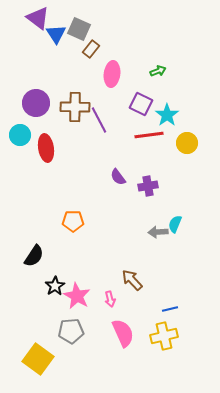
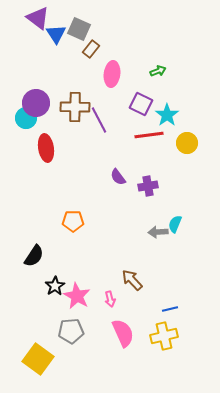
cyan circle: moved 6 px right, 17 px up
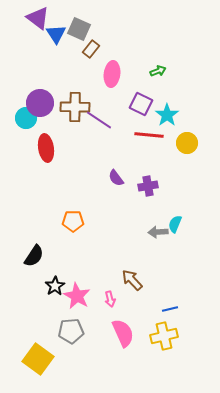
purple circle: moved 4 px right
purple line: rotated 28 degrees counterclockwise
red line: rotated 12 degrees clockwise
purple semicircle: moved 2 px left, 1 px down
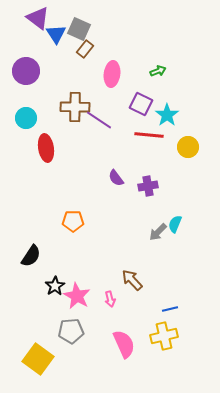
brown rectangle: moved 6 px left
purple circle: moved 14 px left, 32 px up
yellow circle: moved 1 px right, 4 px down
gray arrow: rotated 42 degrees counterclockwise
black semicircle: moved 3 px left
pink semicircle: moved 1 px right, 11 px down
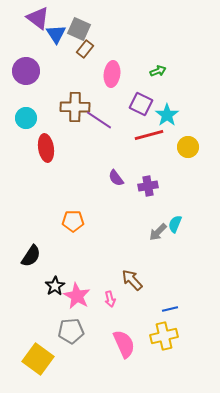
red line: rotated 20 degrees counterclockwise
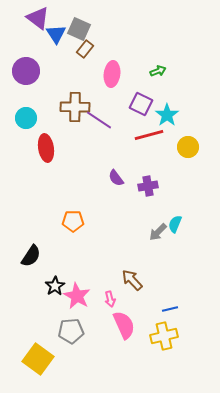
pink semicircle: moved 19 px up
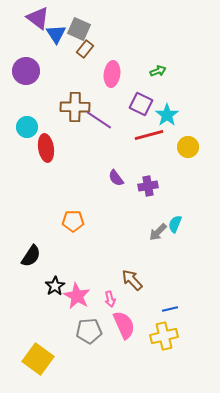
cyan circle: moved 1 px right, 9 px down
gray pentagon: moved 18 px right
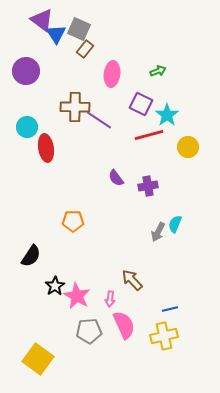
purple triangle: moved 4 px right, 2 px down
gray arrow: rotated 18 degrees counterclockwise
pink arrow: rotated 21 degrees clockwise
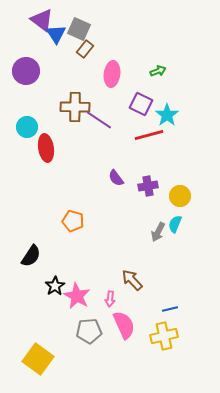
yellow circle: moved 8 px left, 49 px down
orange pentagon: rotated 15 degrees clockwise
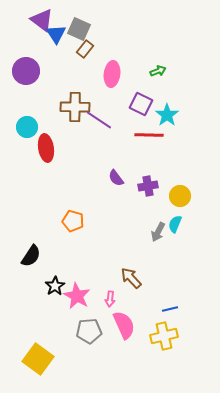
red line: rotated 16 degrees clockwise
brown arrow: moved 1 px left, 2 px up
